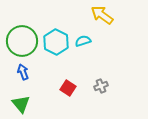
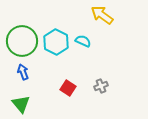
cyan semicircle: rotated 42 degrees clockwise
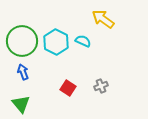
yellow arrow: moved 1 px right, 4 px down
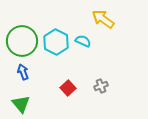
red square: rotated 14 degrees clockwise
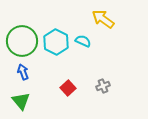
gray cross: moved 2 px right
green triangle: moved 3 px up
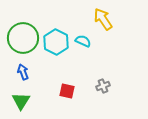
yellow arrow: rotated 20 degrees clockwise
green circle: moved 1 px right, 3 px up
red square: moved 1 px left, 3 px down; rotated 35 degrees counterclockwise
green triangle: rotated 12 degrees clockwise
